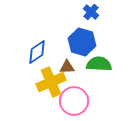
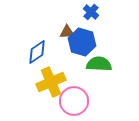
brown triangle: moved 35 px up
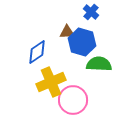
pink circle: moved 1 px left, 1 px up
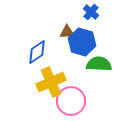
pink circle: moved 2 px left, 1 px down
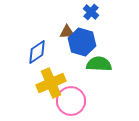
yellow cross: moved 1 px down
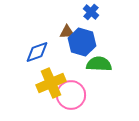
blue diamond: rotated 15 degrees clockwise
pink circle: moved 6 px up
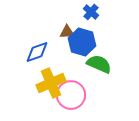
green semicircle: rotated 20 degrees clockwise
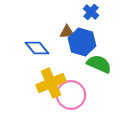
blue diamond: moved 4 px up; rotated 70 degrees clockwise
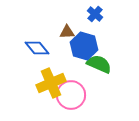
blue cross: moved 4 px right, 2 px down
blue hexagon: moved 2 px right, 4 px down
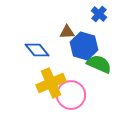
blue cross: moved 4 px right
blue diamond: moved 2 px down
